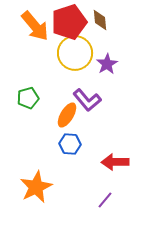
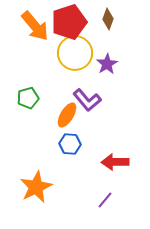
brown diamond: moved 8 px right, 1 px up; rotated 25 degrees clockwise
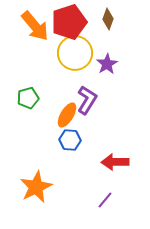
purple L-shape: rotated 108 degrees counterclockwise
blue hexagon: moved 4 px up
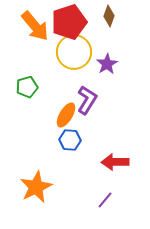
brown diamond: moved 1 px right, 3 px up
yellow circle: moved 1 px left, 1 px up
green pentagon: moved 1 px left, 11 px up
orange ellipse: moved 1 px left
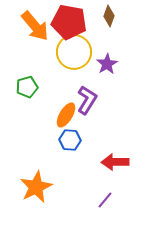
red pentagon: rotated 28 degrees clockwise
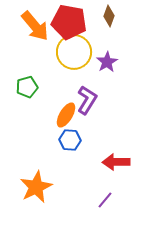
purple star: moved 2 px up
red arrow: moved 1 px right
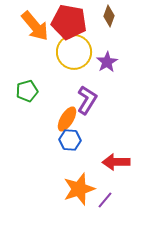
green pentagon: moved 4 px down
orange ellipse: moved 1 px right, 4 px down
orange star: moved 43 px right, 2 px down; rotated 8 degrees clockwise
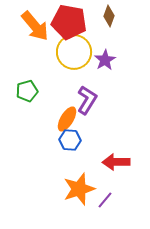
purple star: moved 2 px left, 2 px up
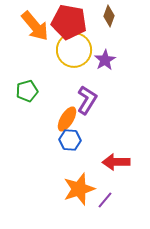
yellow circle: moved 2 px up
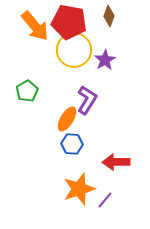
green pentagon: rotated 15 degrees counterclockwise
blue hexagon: moved 2 px right, 4 px down
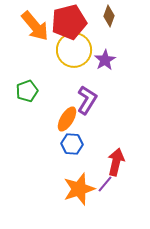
red pentagon: rotated 24 degrees counterclockwise
green pentagon: rotated 10 degrees clockwise
red arrow: rotated 104 degrees clockwise
purple line: moved 16 px up
